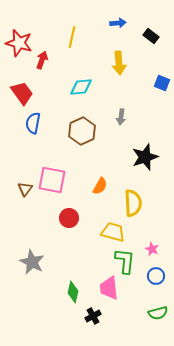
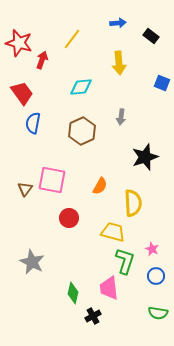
yellow line: moved 2 px down; rotated 25 degrees clockwise
green L-shape: rotated 12 degrees clockwise
green diamond: moved 1 px down
green semicircle: rotated 24 degrees clockwise
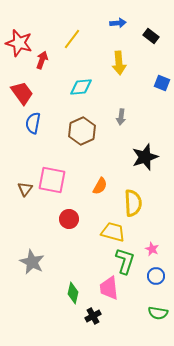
red circle: moved 1 px down
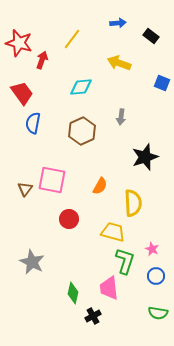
yellow arrow: rotated 115 degrees clockwise
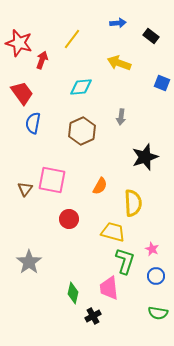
gray star: moved 3 px left; rotated 10 degrees clockwise
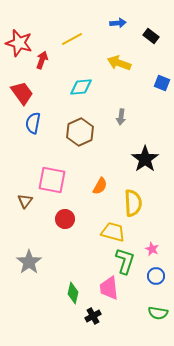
yellow line: rotated 25 degrees clockwise
brown hexagon: moved 2 px left, 1 px down
black star: moved 2 px down; rotated 16 degrees counterclockwise
brown triangle: moved 12 px down
red circle: moved 4 px left
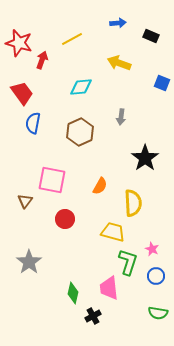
black rectangle: rotated 14 degrees counterclockwise
black star: moved 1 px up
green L-shape: moved 3 px right, 1 px down
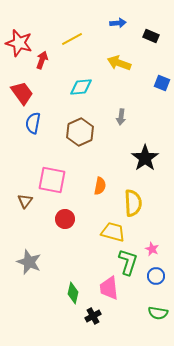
orange semicircle: rotated 18 degrees counterclockwise
gray star: rotated 15 degrees counterclockwise
